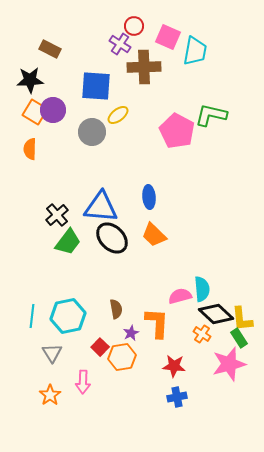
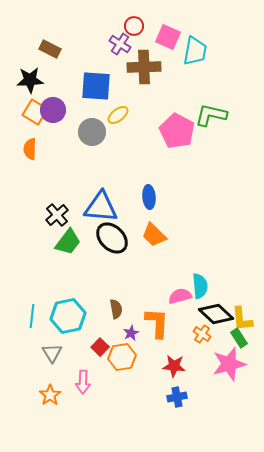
cyan semicircle: moved 2 px left, 3 px up
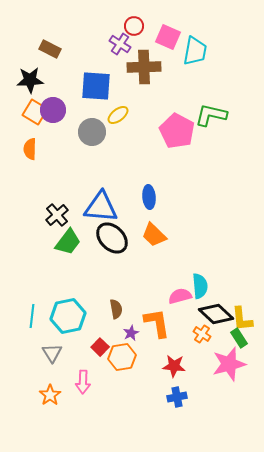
orange L-shape: rotated 12 degrees counterclockwise
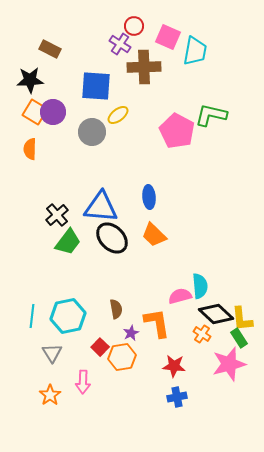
purple circle: moved 2 px down
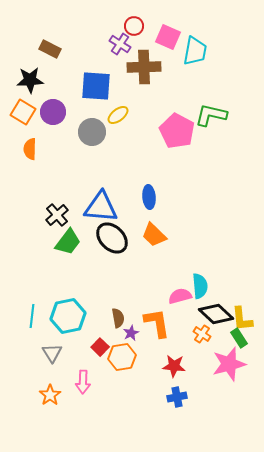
orange square: moved 12 px left
brown semicircle: moved 2 px right, 9 px down
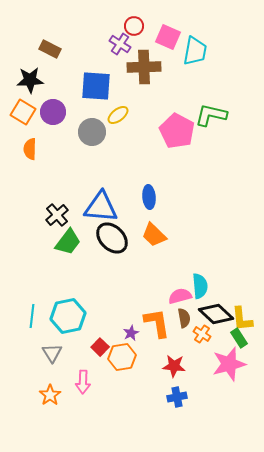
brown semicircle: moved 66 px right
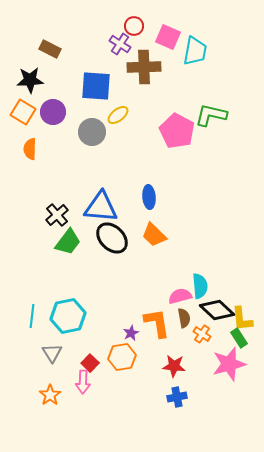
black diamond: moved 1 px right, 4 px up
red square: moved 10 px left, 16 px down
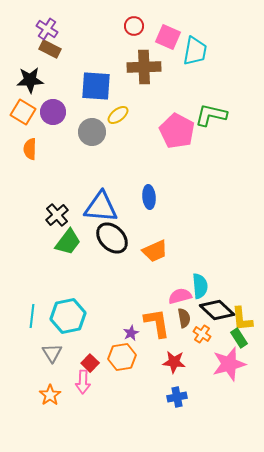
purple cross: moved 73 px left, 15 px up
orange trapezoid: moved 1 px right, 16 px down; rotated 68 degrees counterclockwise
red star: moved 4 px up
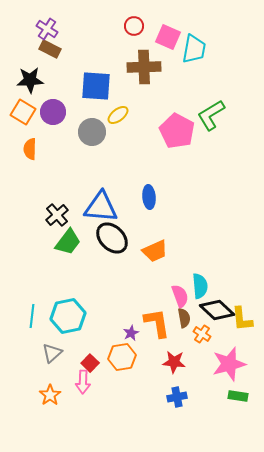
cyan trapezoid: moved 1 px left, 2 px up
green L-shape: rotated 44 degrees counterclockwise
pink semicircle: rotated 85 degrees clockwise
green rectangle: moved 1 px left, 58 px down; rotated 48 degrees counterclockwise
gray triangle: rotated 20 degrees clockwise
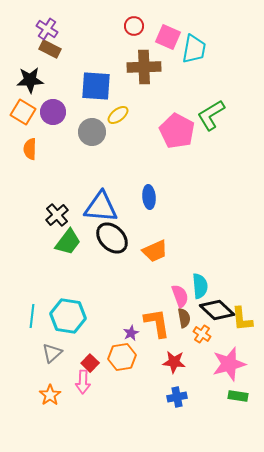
cyan hexagon: rotated 20 degrees clockwise
